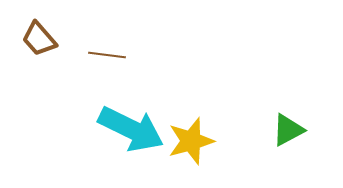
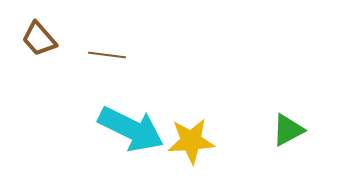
yellow star: rotated 12 degrees clockwise
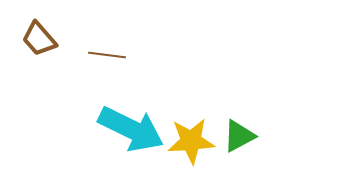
green triangle: moved 49 px left, 6 px down
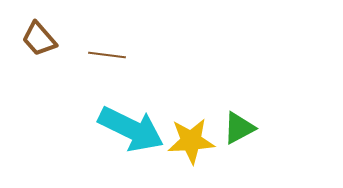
green triangle: moved 8 px up
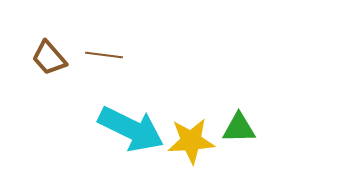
brown trapezoid: moved 10 px right, 19 px down
brown line: moved 3 px left
green triangle: rotated 27 degrees clockwise
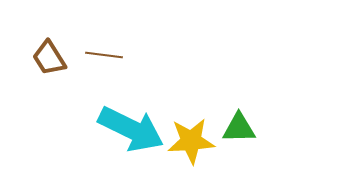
brown trapezoid: rotated 9 degrees clockwise
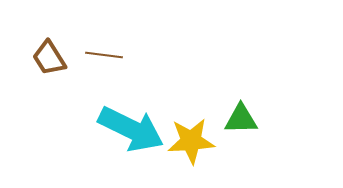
green triangle: moved 2 px right, 9 px up
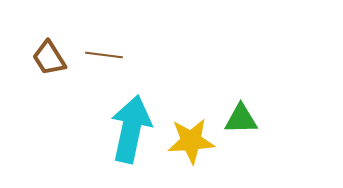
cyan arrow: rotated 104 degrees counterclockwise
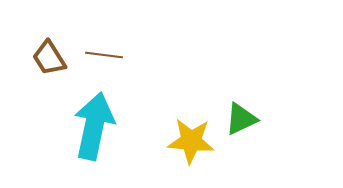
green triangle: rotated 24 degrees counterclockwise
cyan arrow: moved 37 px left, 3 px up
yellow star: rotated 9 degrees clockwise
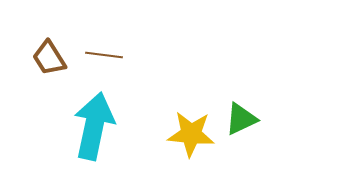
yellow star: moved 7 px up
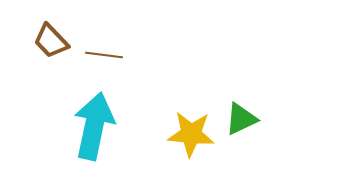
brown trapezoid: moved 2 px right, 17 px up; rotated 12 degrees counterclockwise
